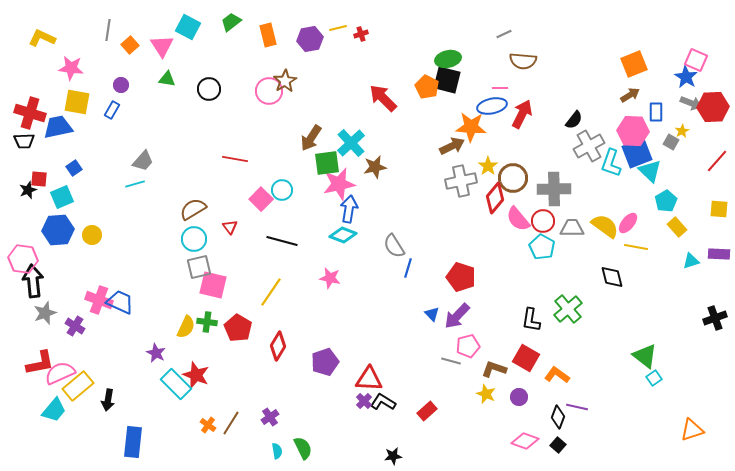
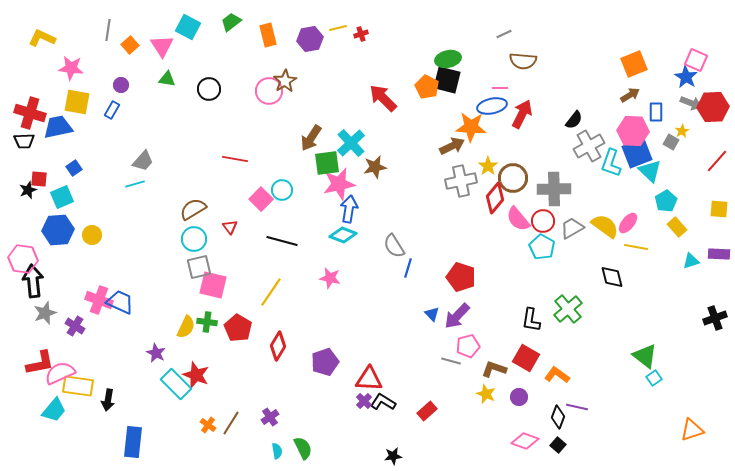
gray trapezoid at (572, 228): rotated 30 degrees counterclockwise
yellow rectangle at (78, 386): rotated 48 degrees clockwise
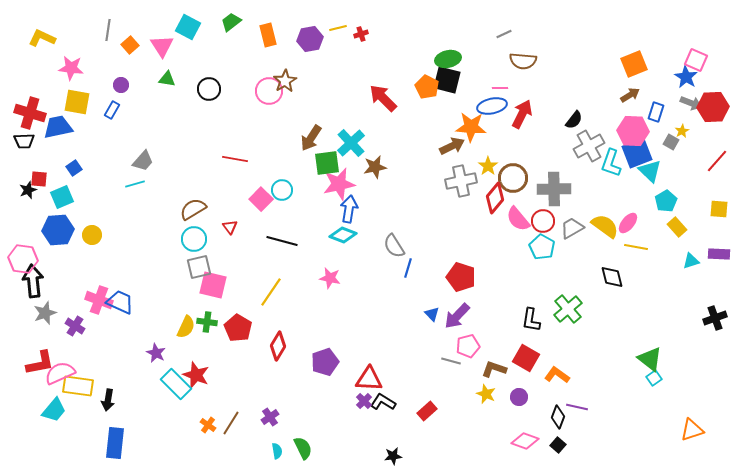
blue rectangle at (656, 112): rotated 18 degrees clockwise
green triangle at (645, 356): moved 5 px right, 3 px down
blue rectangle at (133, 442): moved 18 px left, 1 px down
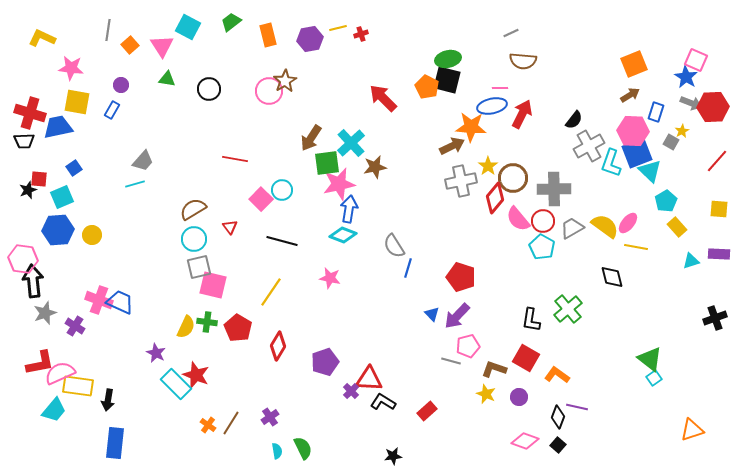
gray line at (504, 34): moved 7 px right, 1 px up
purple cross at (364, 401): moved 13 px left, 10 px up
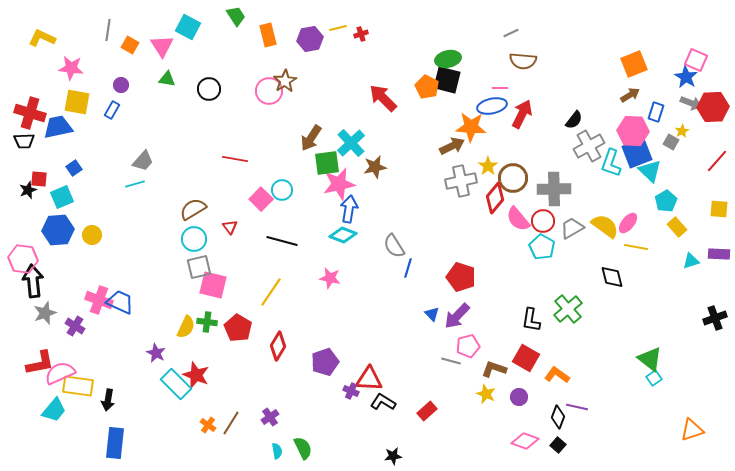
green trapezoid at (231, 22): moved 5 px right, 6 px up; rotated 95 degrees clockwise
orange square at (130, 45): rotated 18 degrees counterclockwise
purple cross at (351, 391): rotated 21 degrees counterclockwise
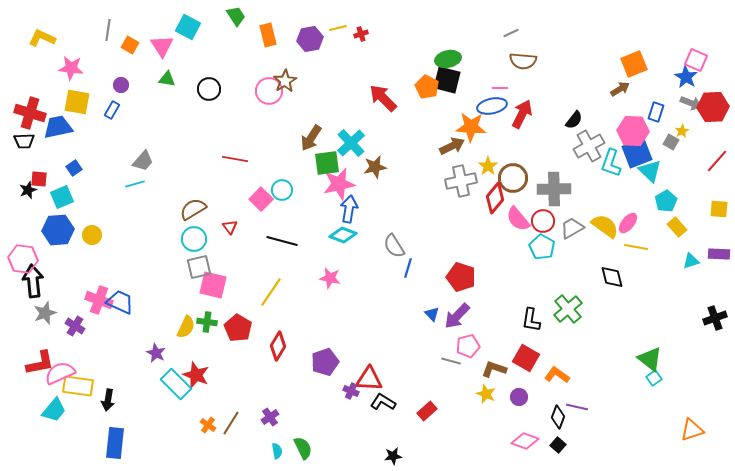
brown arrow at (630, 95): moved 10 px left, 6 px up
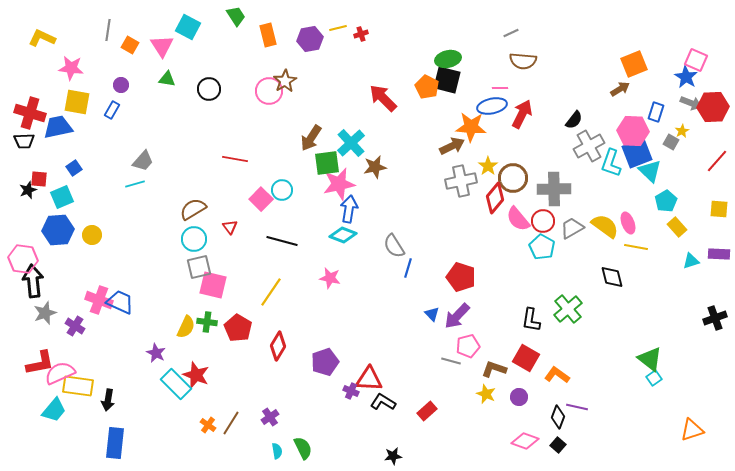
pink ellipse at (628, 223): rotated 60 degrees counterclockwise
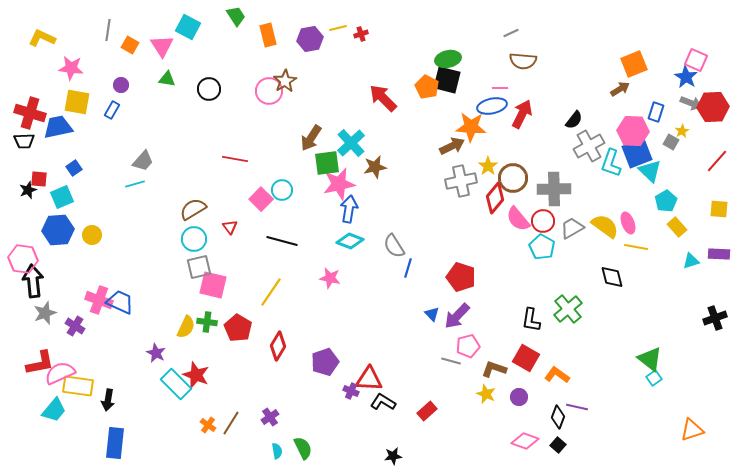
cyan diamond at (343, 235): moved 7 px right, 6 px down
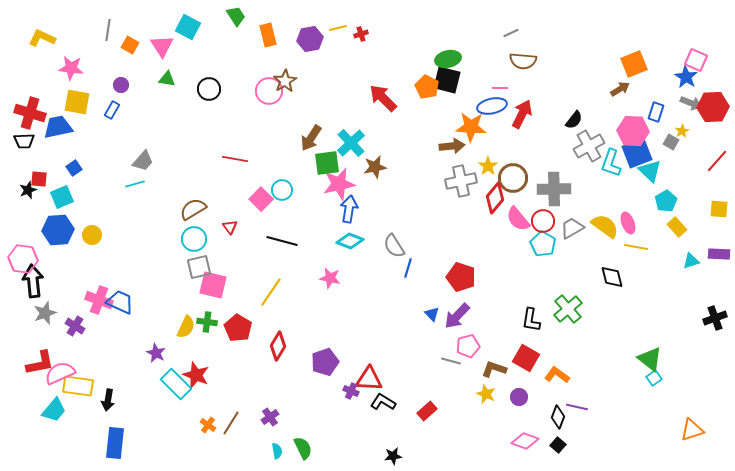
brown arrow at (452, 146): rotated 20 degrees clockwise
cyan pentagon at (542, 247): moved 1 px right, 3 px up
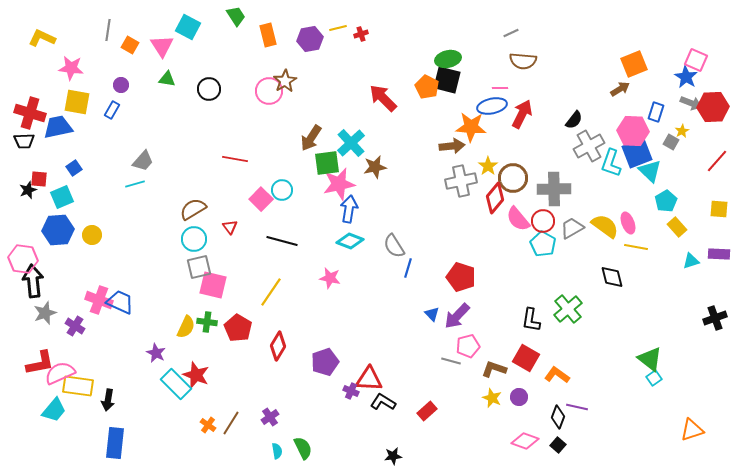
yellow star at (486, 394): moved 6 px right, 4 px down
